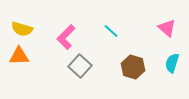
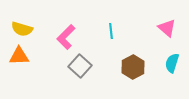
cyan line: rotated 42 degrees clockwise
brown hexagon: rotated 15 degrees clockwise
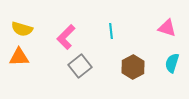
pink triangle: rotated 24 degrees counterclockwise
orange triangle: moved 1 px down
gray square: rotated 10 degrees clockwise
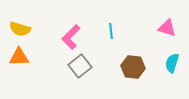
yellow semicircle: moved 2 px left
pink L-shape: moved 5 px right
brown hexagon: rotated 25 degrees counterclockwise
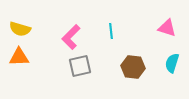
gray square: rotated 25 degrees clockwise
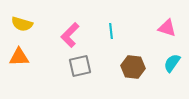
yellow semicircle: moved 2 px right, 5 px up
pink L-shape: moved 1 px left, 2 px up
cyan semicircle: rotated 18 degrees clockwise
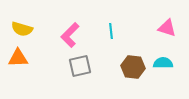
yellow semicircle: moved 5 px down
orange triangle: moved 1 px left, 1 px down
cyan semicircle: moved 9 px left; rotated 54 degrees clockwise
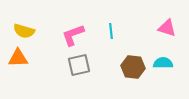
yellow semicircle: moved 2 px right, 2 px down
pink L-shape: moved 3 px right; rotated 25 degrees clockwise
gray square: moved 1 px left, 1 px up
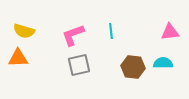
pink triangle: moved 3 px right, 4 px down; rotated 24 degrees counterclockwise
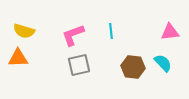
cyan semicircle: rotated 48 degrees clockwise
